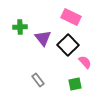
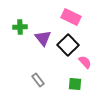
green square: rotated 16 degrees clockwise
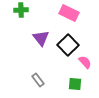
pink rectangle: moved 2 px left, 4 px up
green cross: moved 1 px right, 17 px up
purple triangle: moved 2 px left
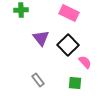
green square: moved 1 px up
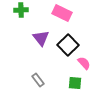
pink rectangle: moved 7 px left
pink semicircle: moved 1 px left, 1 px down
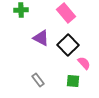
pink rectangle: moved 4 px right; rotated 24 degrees clockwise
purple triangle: rotated 24 degrees counterclockwise
green square: moved 2 px left, 2 px up
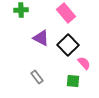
gray rectangle: moved 1 px left, 3 px up
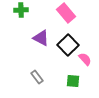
pink semicircle: moved 1 px right, 4 px up
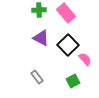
green cross: moved 18 px right
green square: rotated 32 degrees counterclockwise
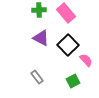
pink semicircle: moved 1 px right, 1 px down
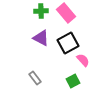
green cross: moved 2 px right, 1 px down
black square: moved 2 px up; rotated 15 degrees clockwise
pink semicircle: moved 3 px left
gray rectangle: moved 2 px left, 1 px down
